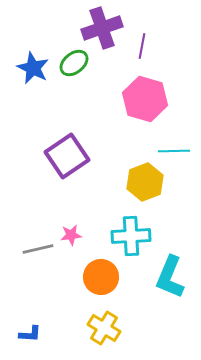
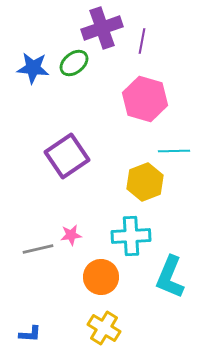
purple line: moved 5 px up
blue star: rotated 20 degrees counterclockwise
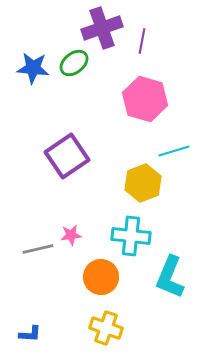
cyan line: rotated 16 degrees counterclockwise
yellow hexagon: moved 2 px left, 1 px down
cyan cross: rotated 9 degrees clockwise
yellow cross: moved 2 px right; rotated 12 degrees counterclockwise
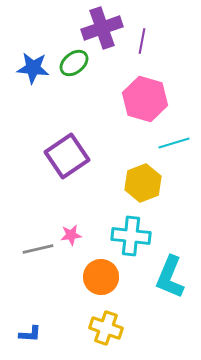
cyan line: moved 8 px up
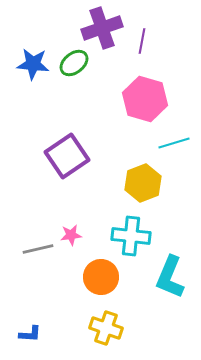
blue star: moved 4 px up
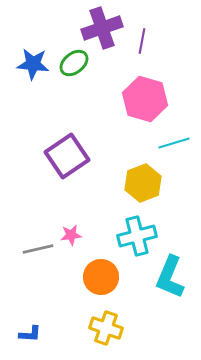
cyan cross: moved 6 px right; rotated 21 degrees counterclockwise
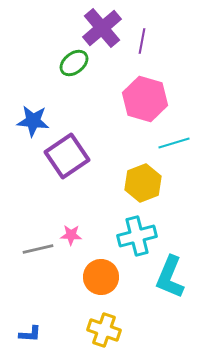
purple cross: rotated 21 degrees counterclockwise
blue star: moved 57 px down
pink star: rotated 10 degrees clockwise
yellow cross: moved 2 px left, 2 px down
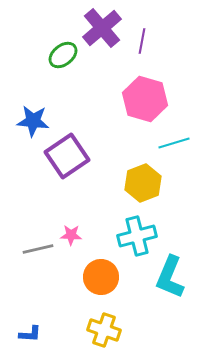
green ellipse: moved 11 px left, 8 px up
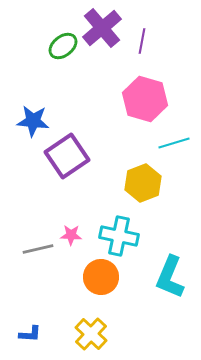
green ellipse: moved 9 px up
cyan cross: moved 18 px left; rotated 27 degrees clockwise
yellow cross: moved 13 px left, 4 px down; rotated 24 degrees clockwise
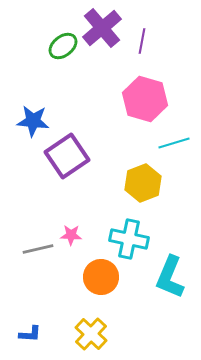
cyan cross: moved 10 px right, 3 px down
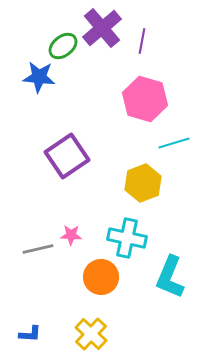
blue star: moved 6 px right, 44 px up
cyan cross: moved 2 px left, 1 px up
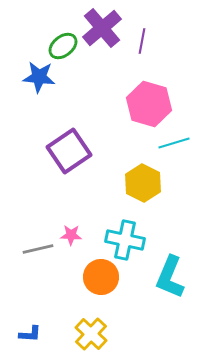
pink hexagon: moved 4 px right, 5 px down
purple square: moved 2 px right, 5 px up
yellow hexagon: rotated 12 degrees counterclockwise
cyan cross: moved 2 px left, 2 px down
